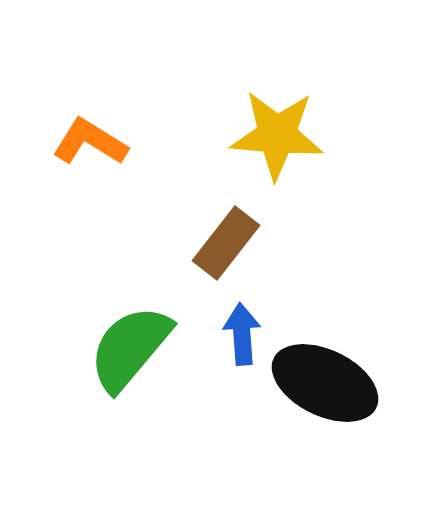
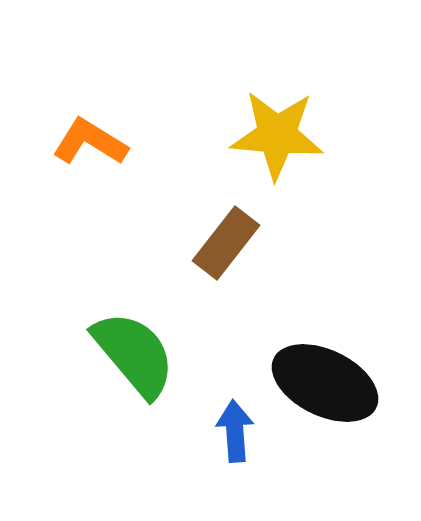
blue arrow: moved 7 px left, 97 px down
green semicircle: moved 4 px right, 6 px down; rotated 100 degrees clockwise
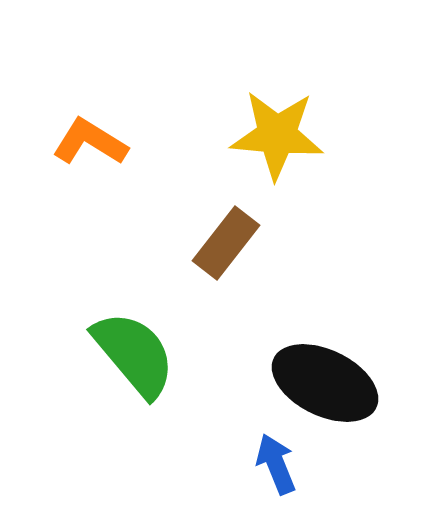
blue arrow: moved 41 px right, 33 px down; rotated 18 degrees counterclockwise
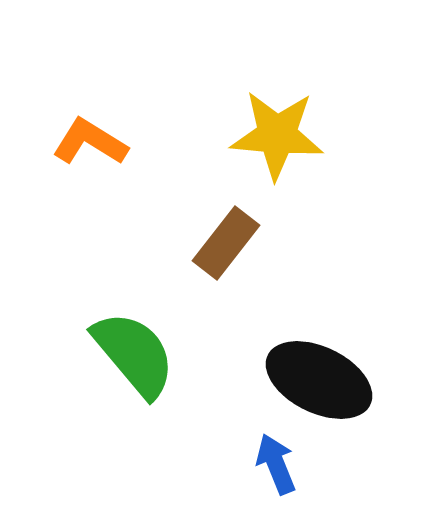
black ellipse: moved 6 px left, 3 px up
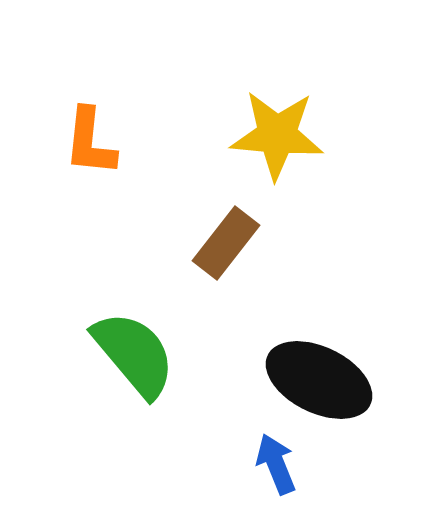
orange L-shape: rotated 116 degrees counterclockwise
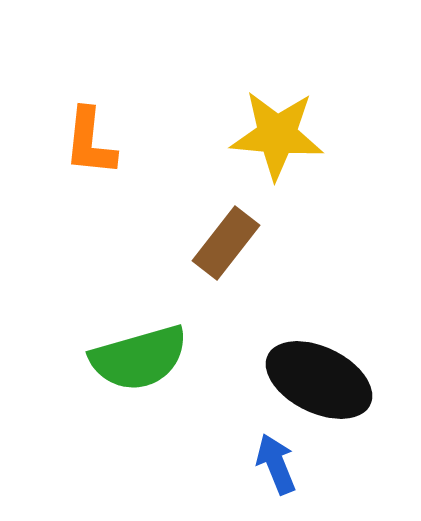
green semicircle: moved 5 px right, 4 px down; rotated 114 degrees clockwise
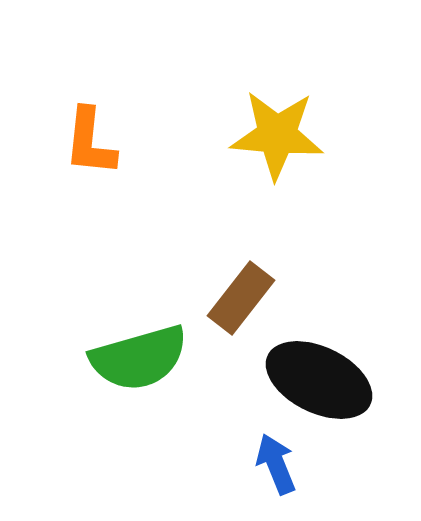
brown rectangle: moved 15 px right, 55 px down
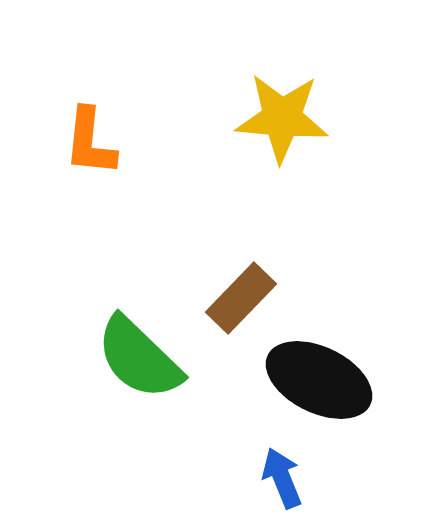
yellow star: moved 5 px right, 17 px up
brown rectangle: rotated 6 degrees clockwise
green semicircle: rotated 60 degrees clockwise
blue arrow: moved 6 px right, 14 px down
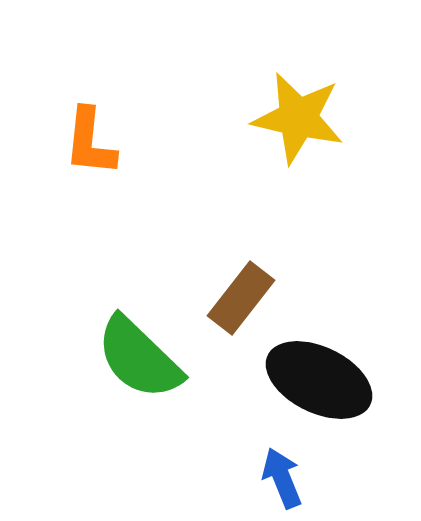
yellow star: moved 16 px right; rotated 8 degrees clockwise
brown rectangle: rotated 6 degrees counterclockwise
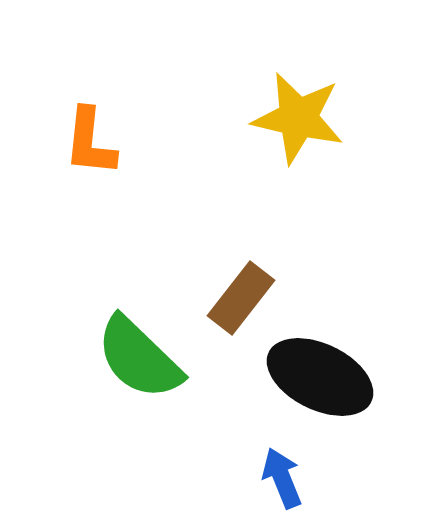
black ellipse: moved 1 px right, 3 px up
